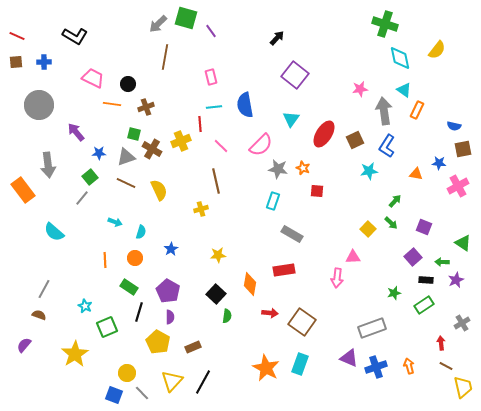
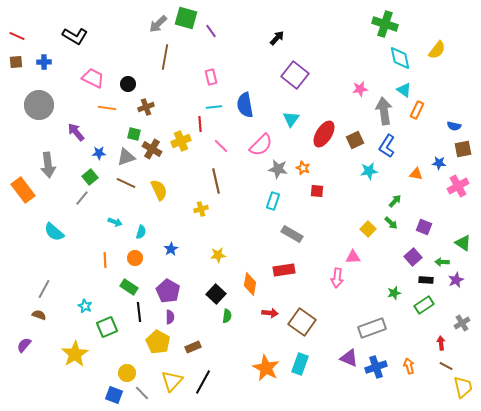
orange line at (112, 104): moved 5 px left, 4 px down
black line at (139, 312): rotated 24 degrees counterclockwise
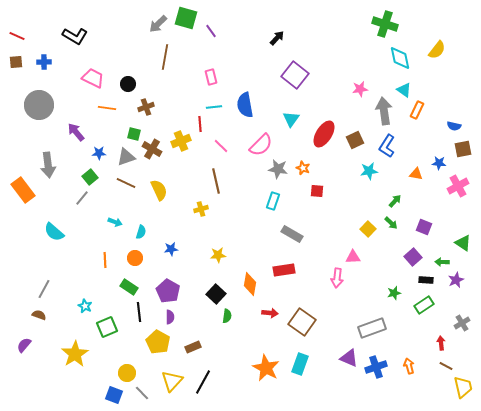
blue star at (171, 249): rotated 24 degrees clockwise
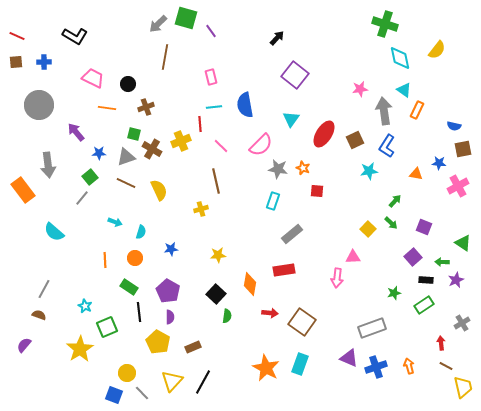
gray rectangle at (292, 234): rotated 70 degrees counterclockwise
yellow star at (75, 354): moved 5 px right, 5 px up
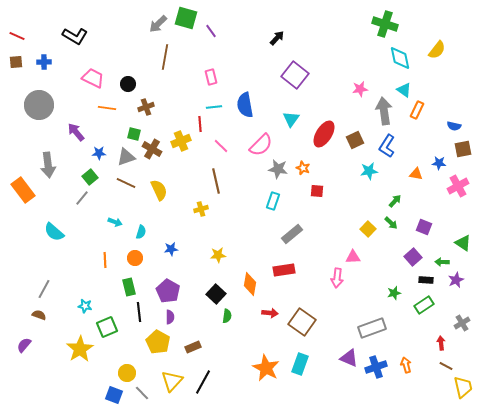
green rectangle at (129, 287): rotated 42 degrees clockwise
cyan star at (85, 306): rotated 16 degrees counterclockwise
orange arrow at (409, 366): moved 3 px left, 1 px up
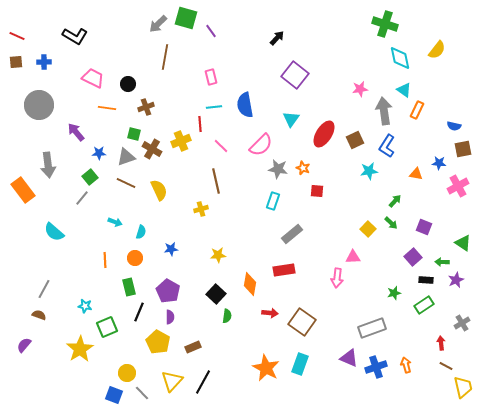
black line at (139, 312): rotated 30 degrees clockwise
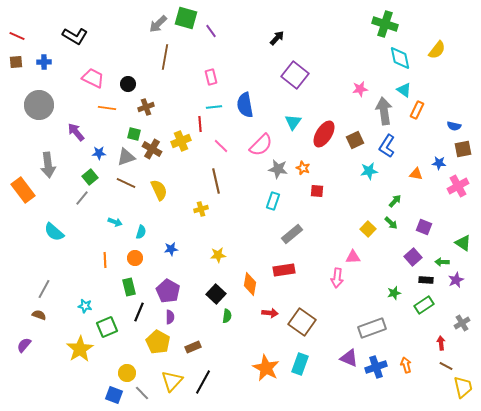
cyan triangle at (291, 119): moved 2 px right, 3 px down
